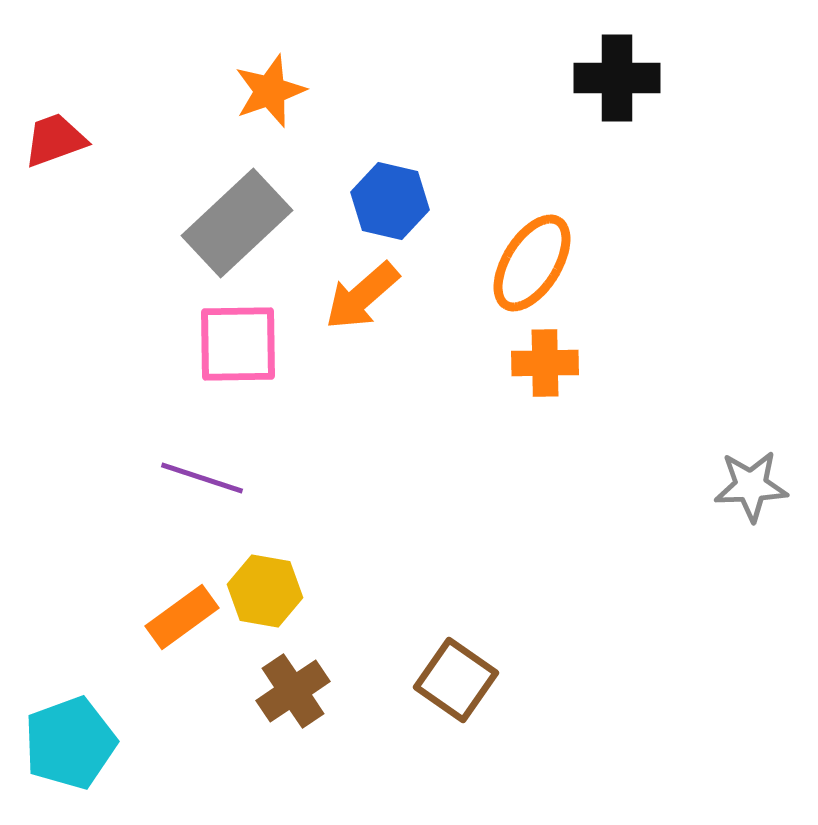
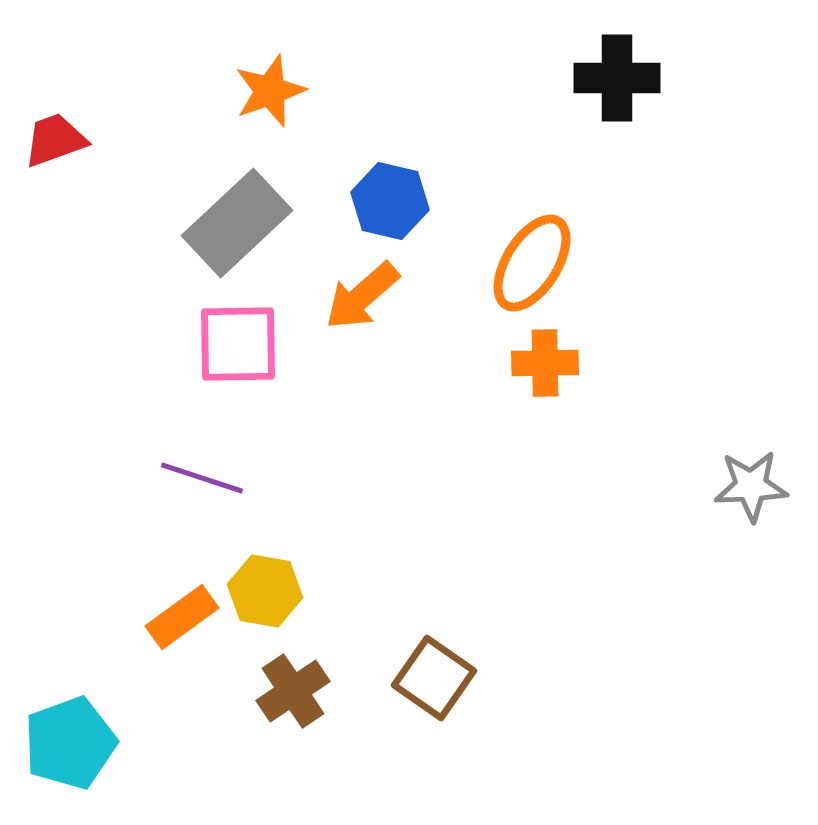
brown square: moved 22 px left, 2 px up
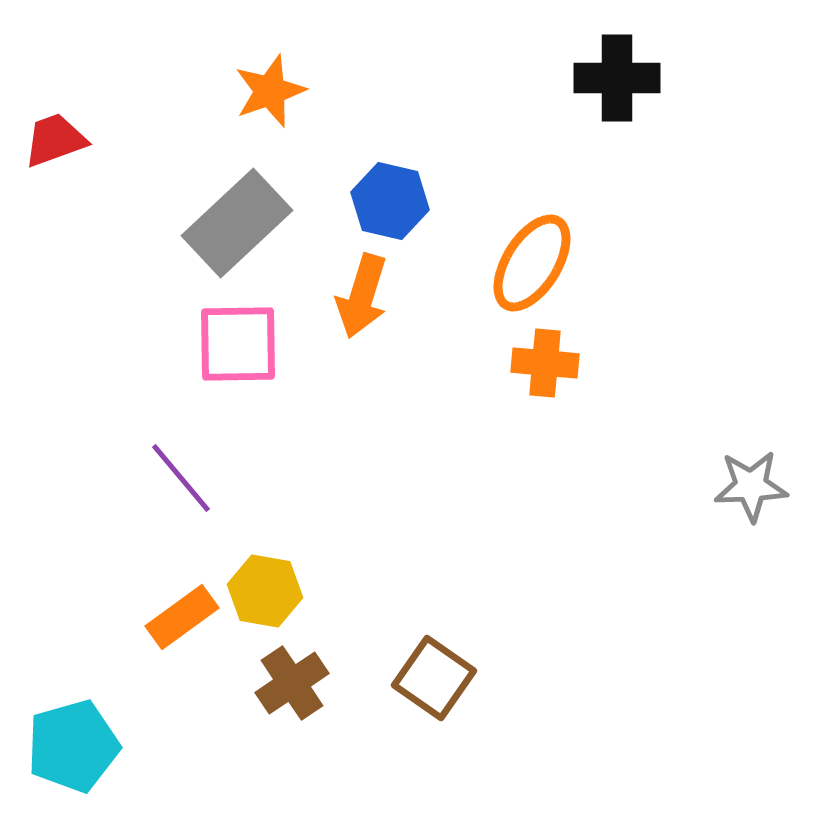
orange arrow: rotated 32 degrees counterclockwise
orange cross: rotated 6 degrees clockwise
purple line: moved 21 px left; rotated 32 degrees clockwise
brown cross: moved 1 px left, 8 px up
cyan pentagon: moved 3 px right, 3 px down; rotated 4 degrees clockwise
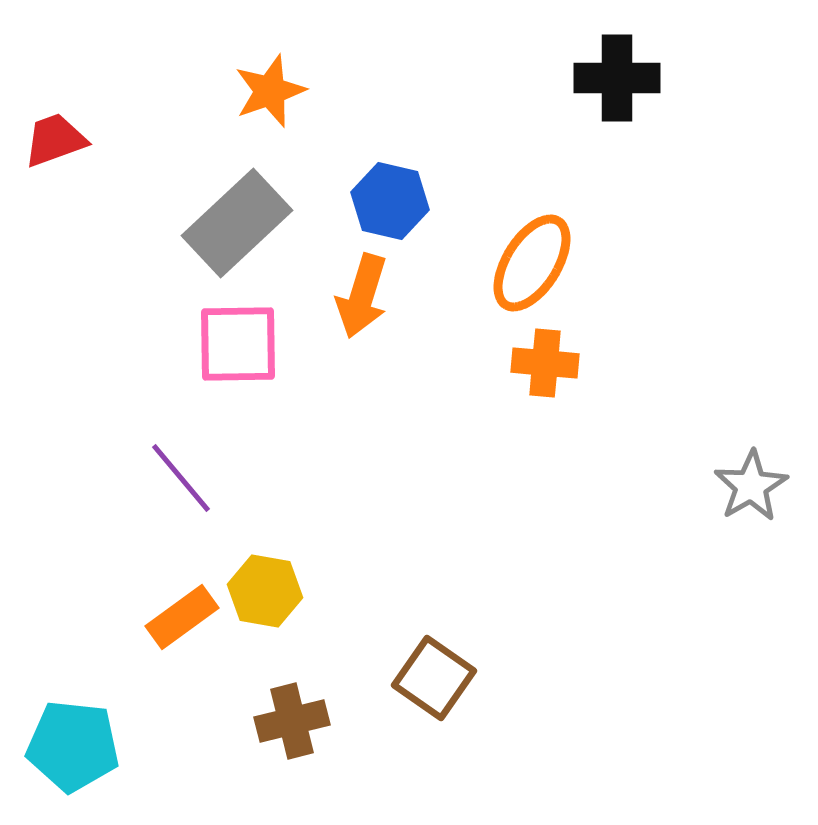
gray star: rotated 28 degrees counterclockwise
brown cross: moved 38 px down; rotated 20 degrees clockwise
cyan pentagon: rotated 22 degrees clockwise
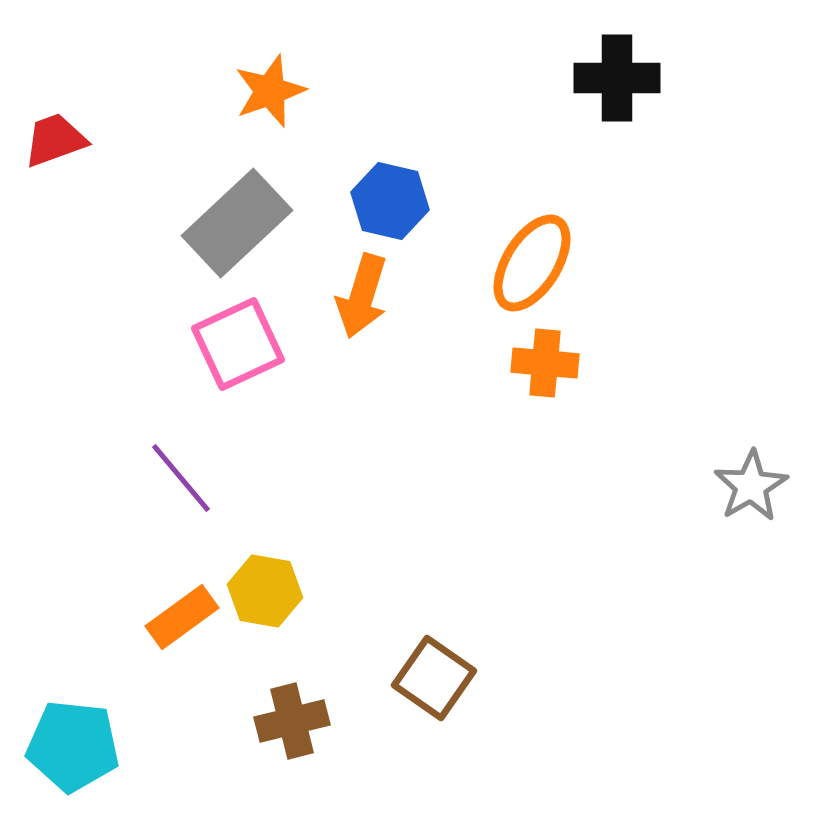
pink square: rotated 24 degrees counterclockwise
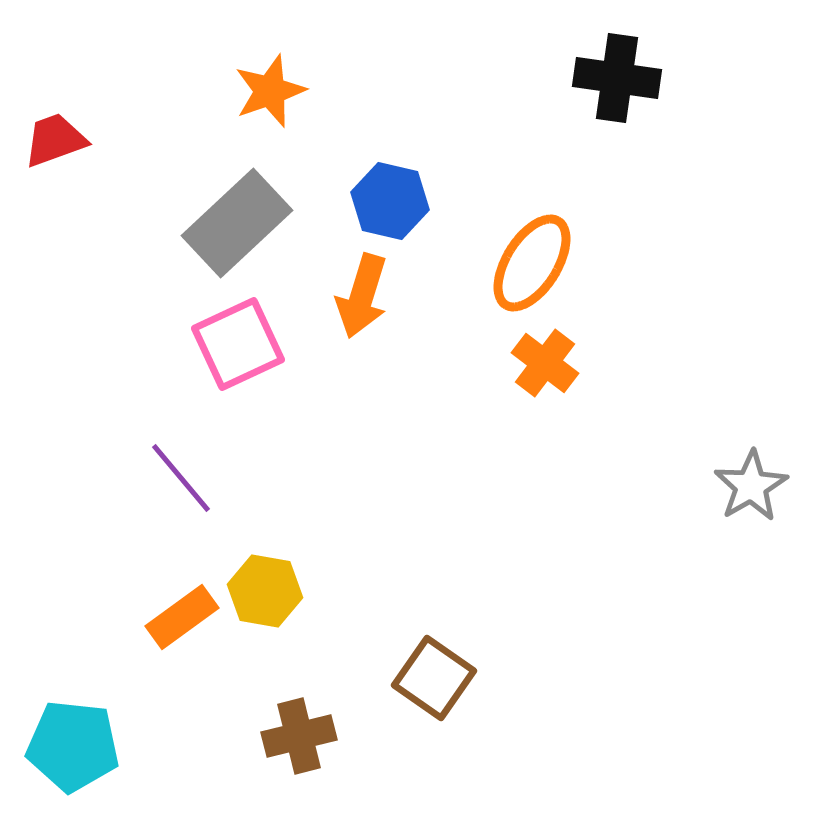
black cross: rotated 8 degrees clockwise
orange cross: rotated 32 degrees clockwise
brown cross: moved 7 px right, 15 px down
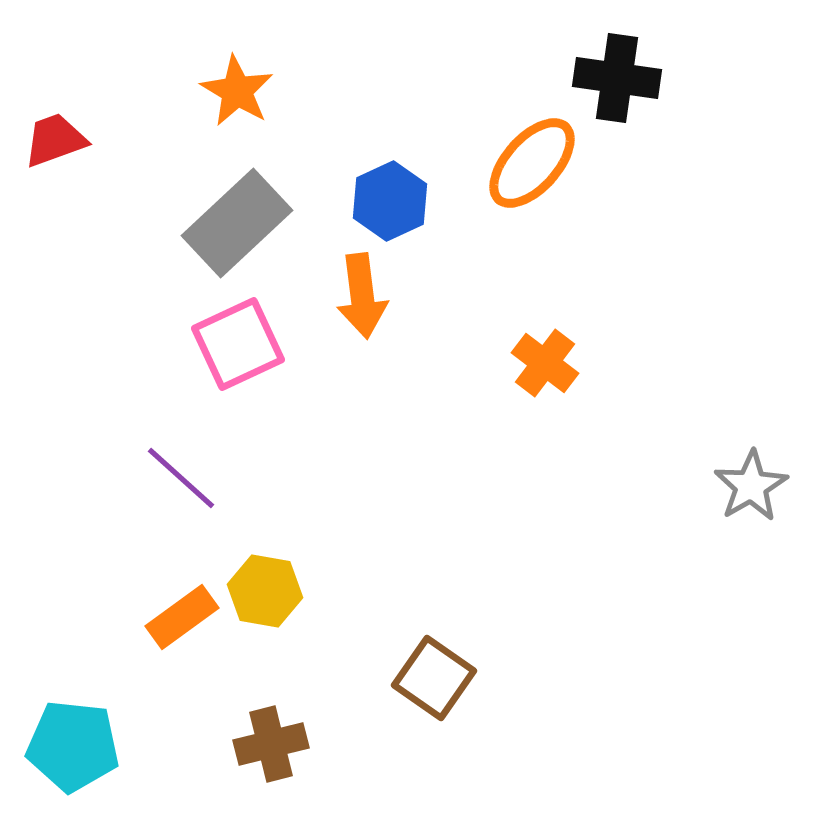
orange star: moved 33 px left; rotated 22 degrees counterclockwise
blue hexagon: rotated 22 degrees clockwise
orange ellipse: moved 100 px up; rotated 10 degrees clockwise
orange arrow: rotated 24 degrees counterclockwise
purple line: rotated 8 degrees counterclockwise
brown cross: moved 28 px left, 8 px down
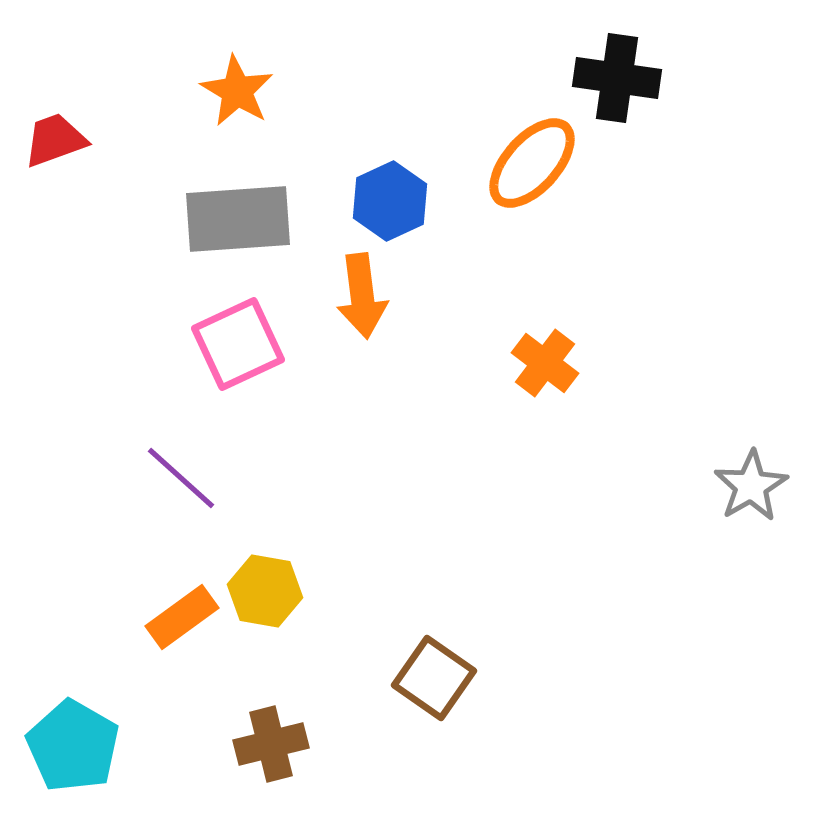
gray rectangle: moved 1 px right, 4 px up; rotated 39 degrees clockwise
cyan pentagon: rotated 24 degrees clockwise
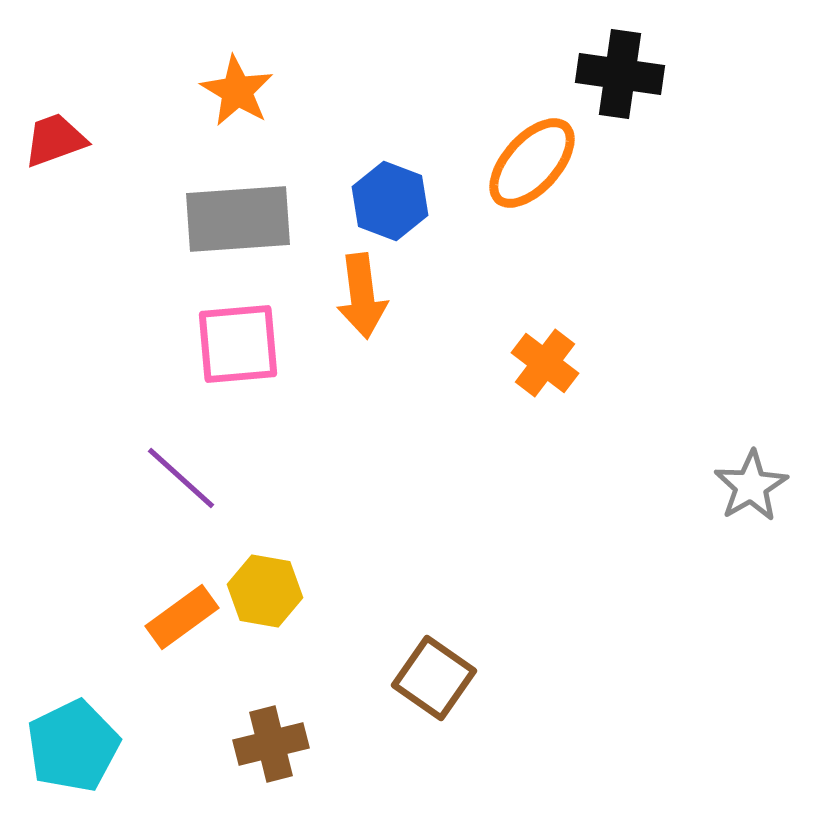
black cross: moved 3 px right, 4 px up
blue hexagon: rotated 14 degrees counterclockwise
pink square: rotated 20 degrees clockwise
cyan pentagon: rotated 16 degrees clockwise
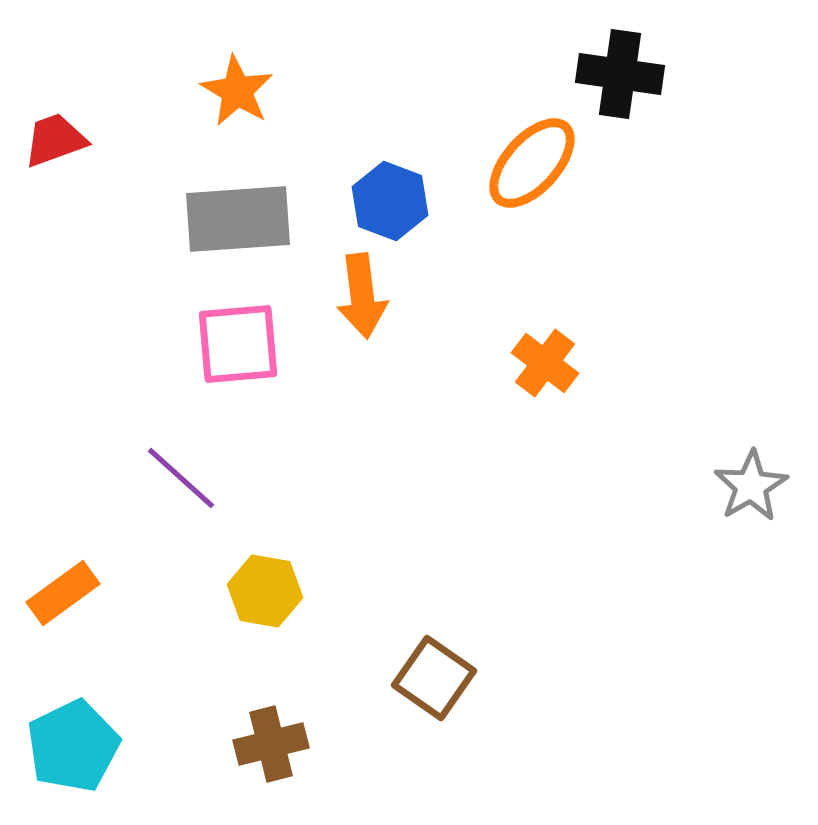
orange rectangle: moved 119 px left, 24 px up
